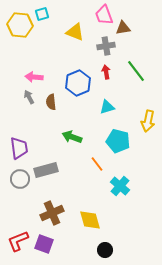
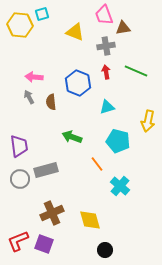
green line: rotated 30 degrees counterclockwise
blue hexagon: rotated 15 degrees counterclockwise
purple trapezoid: moved 2 px up
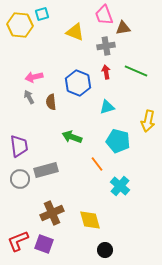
pink arrow: rotated 18 degrees counterclockwise
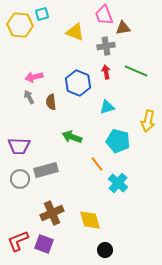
purple trapezoid: rotated 100 degrees clockwise
cyan cross: moved 2 px left, 3 px up
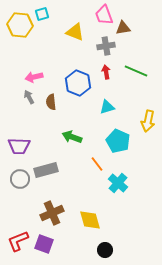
cyan pentagon: rotated 10 degrees clockwise
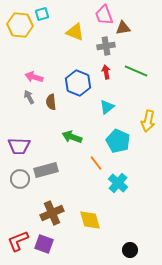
pink arrow: rotated 30 degrees clockwise
cyan triangle: rotated 21 degrees counterclockwise
orange line: moved 1 px left, 1 px up
black circle: moved 25 px right
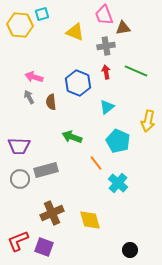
purple square: moved 3 px down
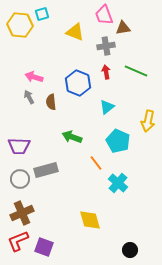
brown cross: moved 30 px left
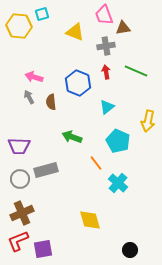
yellow hexagon: moved 1 px left, 1 px down
purple square: moved 1 px left, 2 px down; rotated 30 degrees counterclockwise
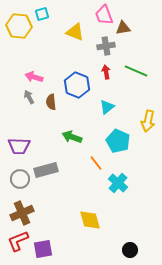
blue hexagon: moved 1 px left, 2 px down
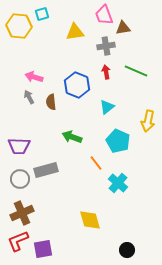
yellow triangle: rotated 30 degrees counterclockwise
black circle: moved 3 px left
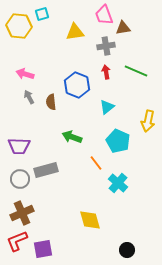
pink arrow: moved 9 px left, 3 px up
red L-shape: moved 1 px left
